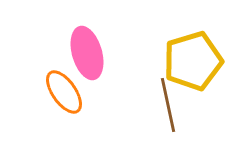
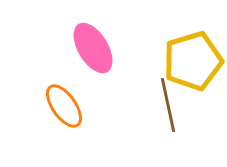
pink ellipse: moved 6 px right, 5 px up; rotated 15 degrees counterclockwise
orange ellipse: moved 14 px down
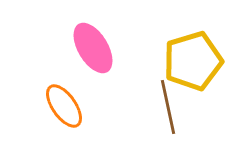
brown line: moved 2 px down
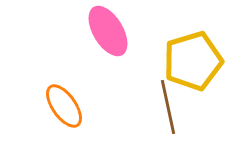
pink ellipse: moved 15 px right, 17 px up
